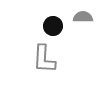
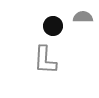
gray L-shape: moved 1 px right, 1 px down
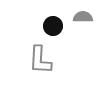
gray L-shape: moved 5 px left
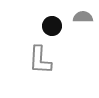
black circle: moved 1 px left
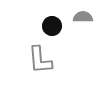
gray L-shape: rotated 8 degrees counterclockwise
